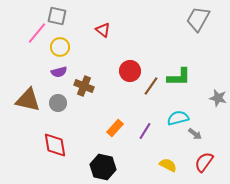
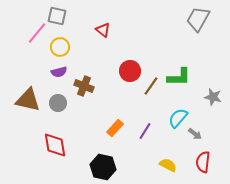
gray star: moved 5 px left, 1 px up
cyan semicircle: rotated 35 degrees counterclockwise
red semicircle: moved 1 px left; rotated 30 degrees counterclockwise
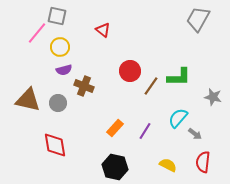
purple semicircle: moved 5 px right, 2 px up
black hexagon: moved 12 px right
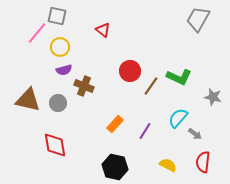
green L-shape: rotated 25 degrees clockwise
orange rectangle: moved 4 px up
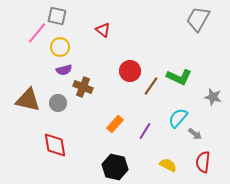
brown cross: moved 1 px left, 1 px down
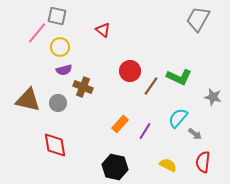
orange rectangle: moved 5 px right
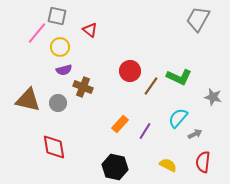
red triangle: moved 13 px left
gray arrow: rotated 64 degrees counterclockwise
red diamond: moved 1 px left, 2 px down
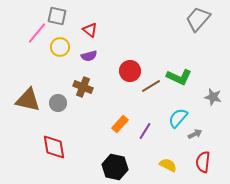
gray trapezoid: rotated 12 degrees clockwise
purple semicircle: moved 25 px right, 14 px up
brown line: rotated 24 degrees clockwise
